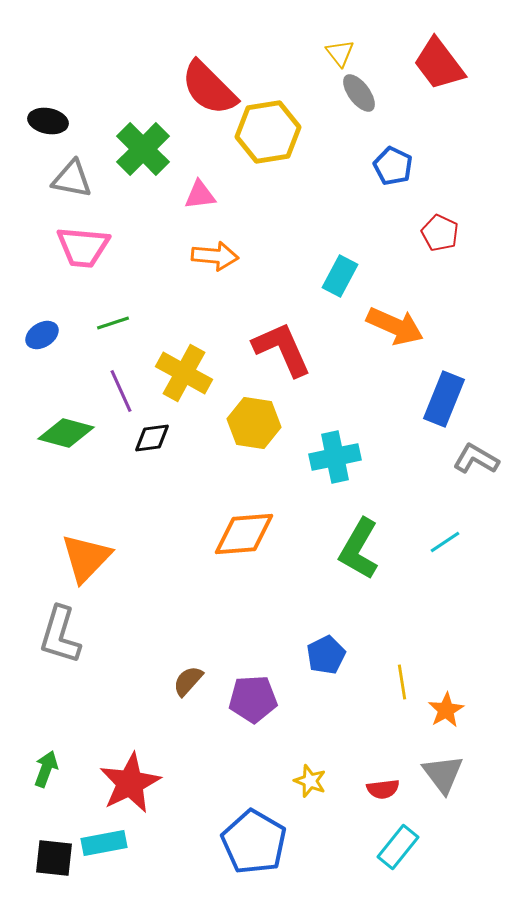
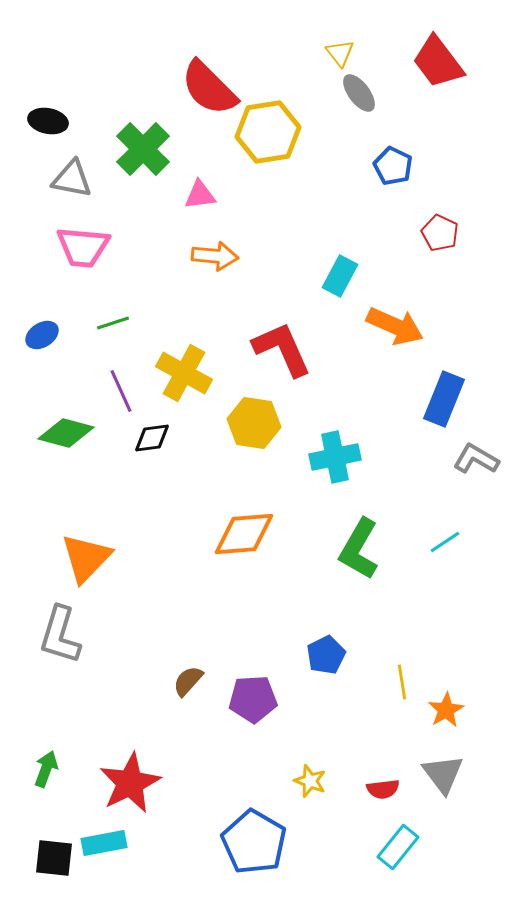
red trapezoid at (439, 64): moved 1 px left, 2 px up
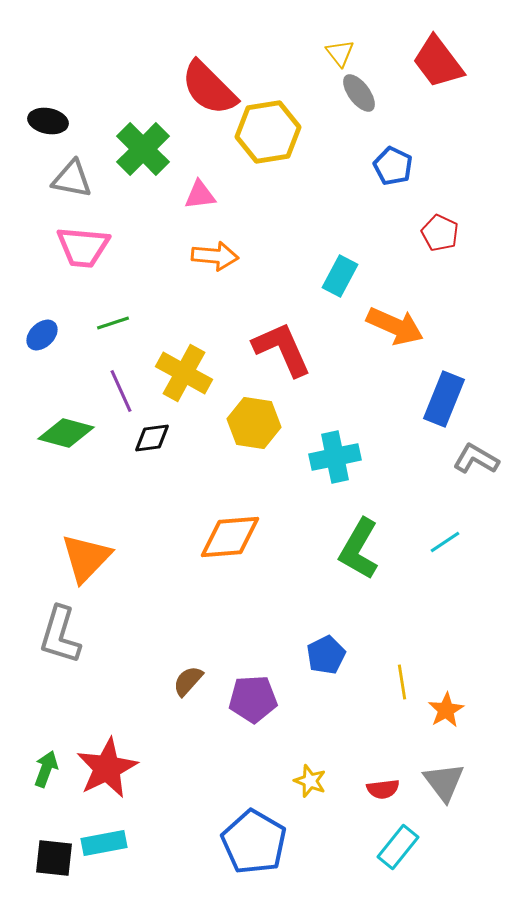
blue ellipse at (42, 335): rotated 12 degrees counterclockwise
orange diamond at (244, 534): moved 14 px left, 3 px down
gray triangle at (443, 774): moved 1 px right, 8 px down
red star at (130, 783): moved 23 px left, 15 px up
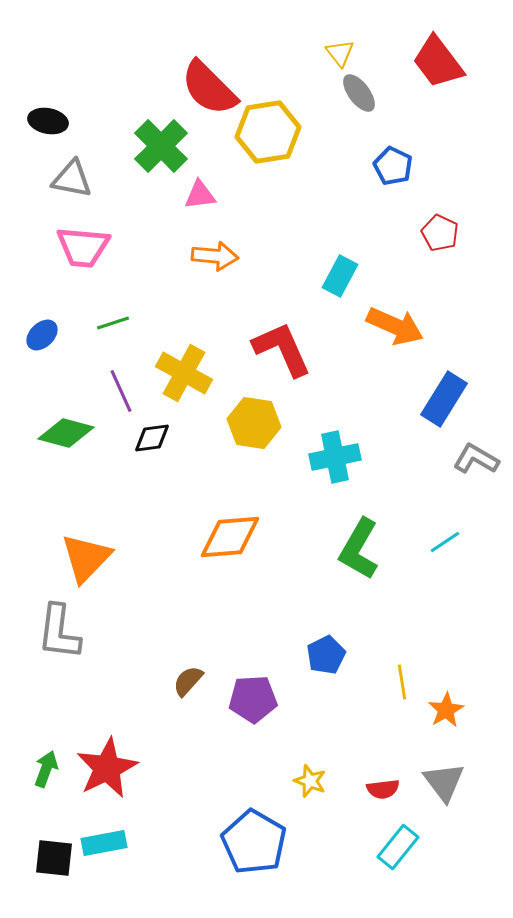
green cross at (143, 149): moved 18 px right, 3 px up
blue rectangle at (444, 399): rotated 10 degrees clockwise
gray L-shape at (60, 635): moved 1 px left, 3 px up; rotated 10 degrees counterclockwise
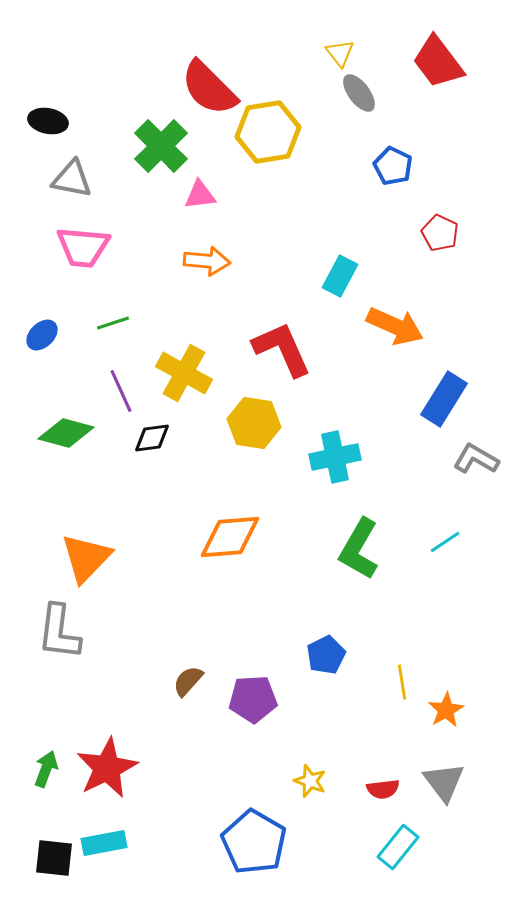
orange arrow at (215, 256): moved 8 px left, 5 px down
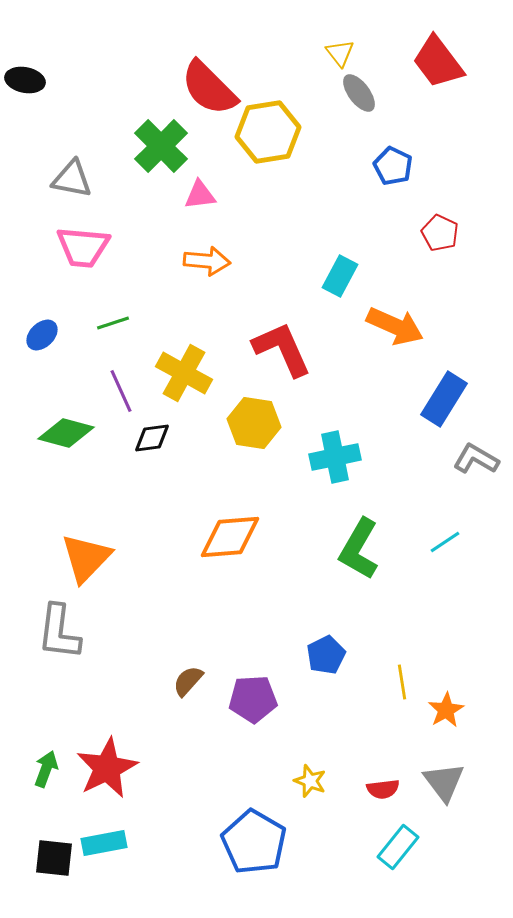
black ellipse at (48, 121): moved 23 px left, 41 px up
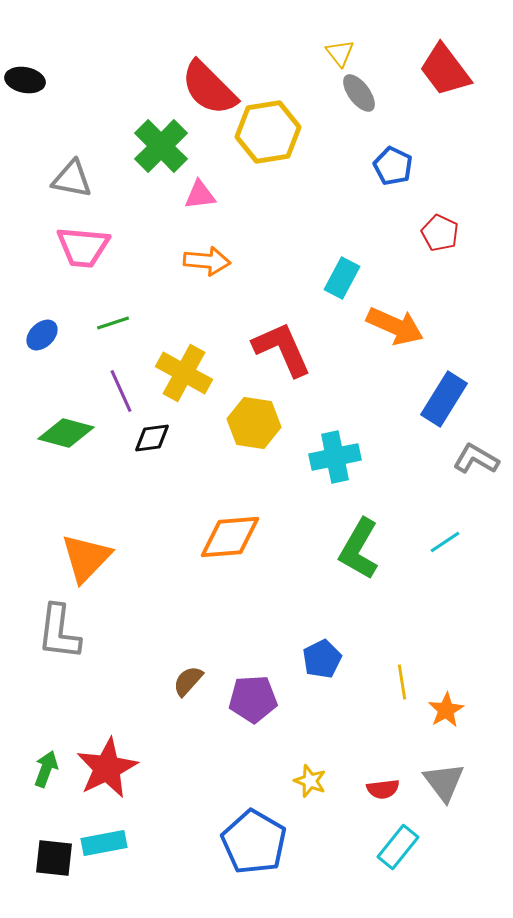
red trapezoid at (438, 62): moved 7 px right, 8 px down
cyan rectangle at (340, 276): moved 2 px right, 2 px down
blue pentagon at (326, 655): moved 4 px left, 4 px down
